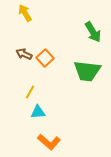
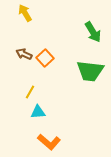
green trapezoid: moved 3 px right
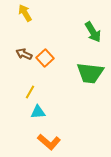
green trapezoid: moved 2 px down
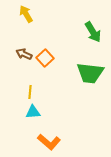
yellow arrow: moved 1 px right, 1 px down
yellow line: rotated 24 degrees counterclockwise
cyan triangle: moved 5 px left
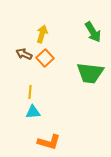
yellow arrow: moved 16 px right, 20 px down; rotated 48 degrees clockwise
orange L-shape: rotated 25 degrees counterclockwise
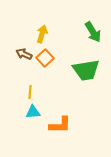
green trapezoid: moved 4 px left, 3 px up; rotated 16 degrees counterclockwise
orange L-shape: moved 11 px right, 17 px up; rotated 15 degrees counterclockwise
